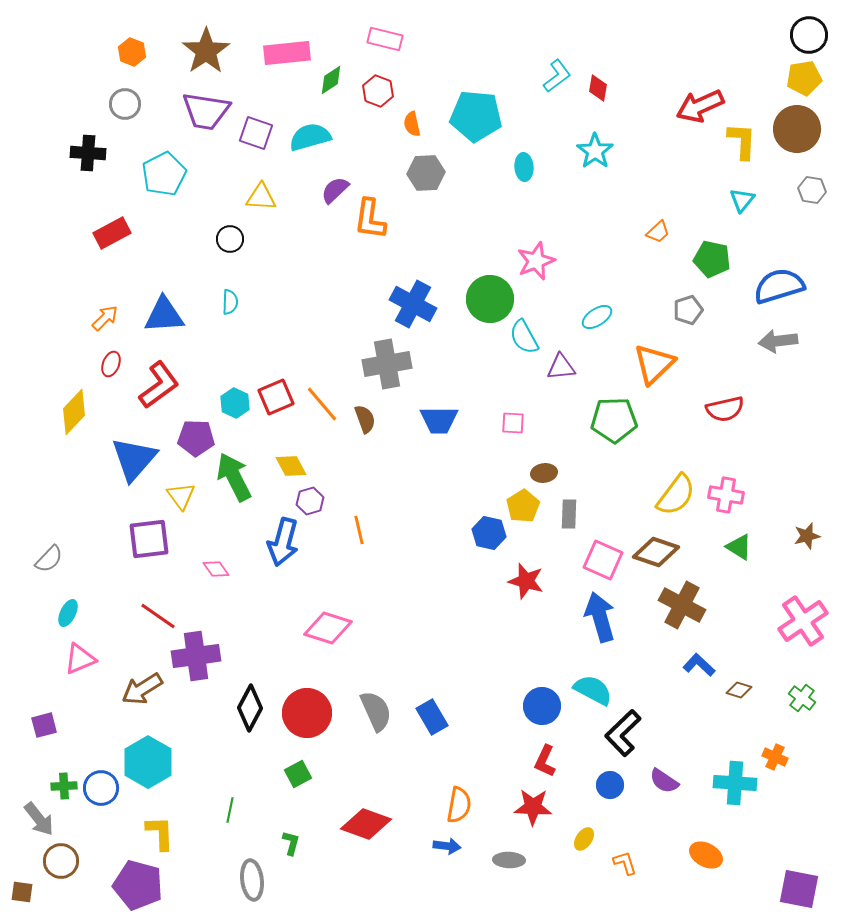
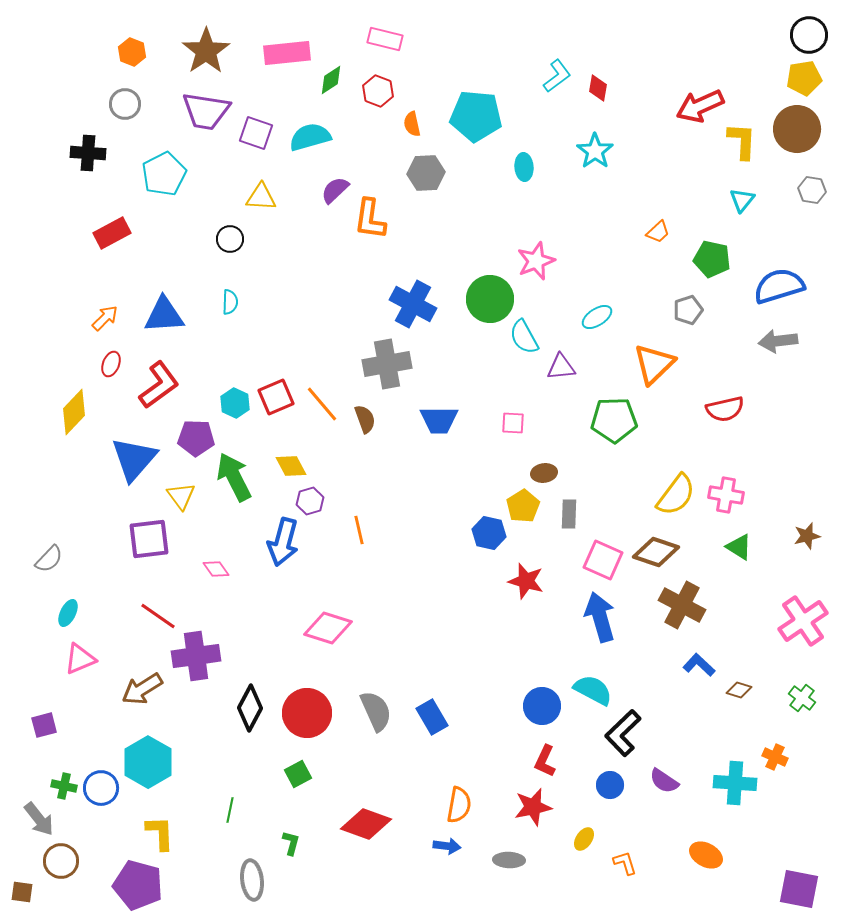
green cross at (64, 786): rotated 15 degrees clockwise
red star at (533, 807): rotated 15 degrees counterclockwise
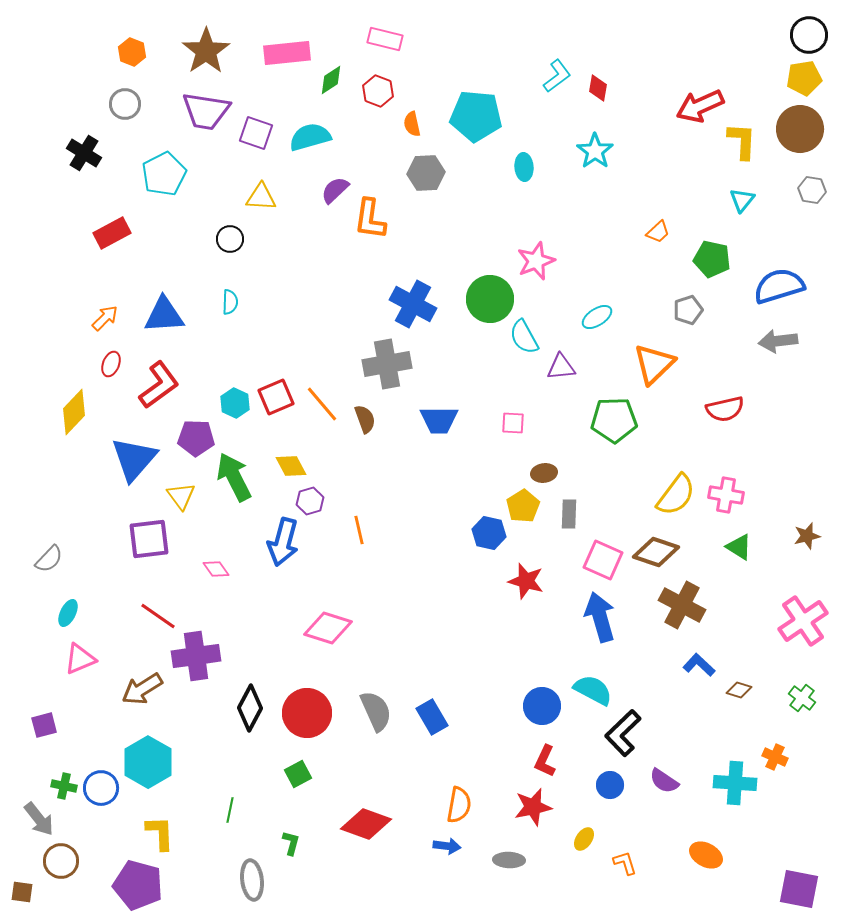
brown circle at (797, 129): moved 3 px right
black cross at (88, 153): moved 4 px left; rotated 28 degrees clockwise
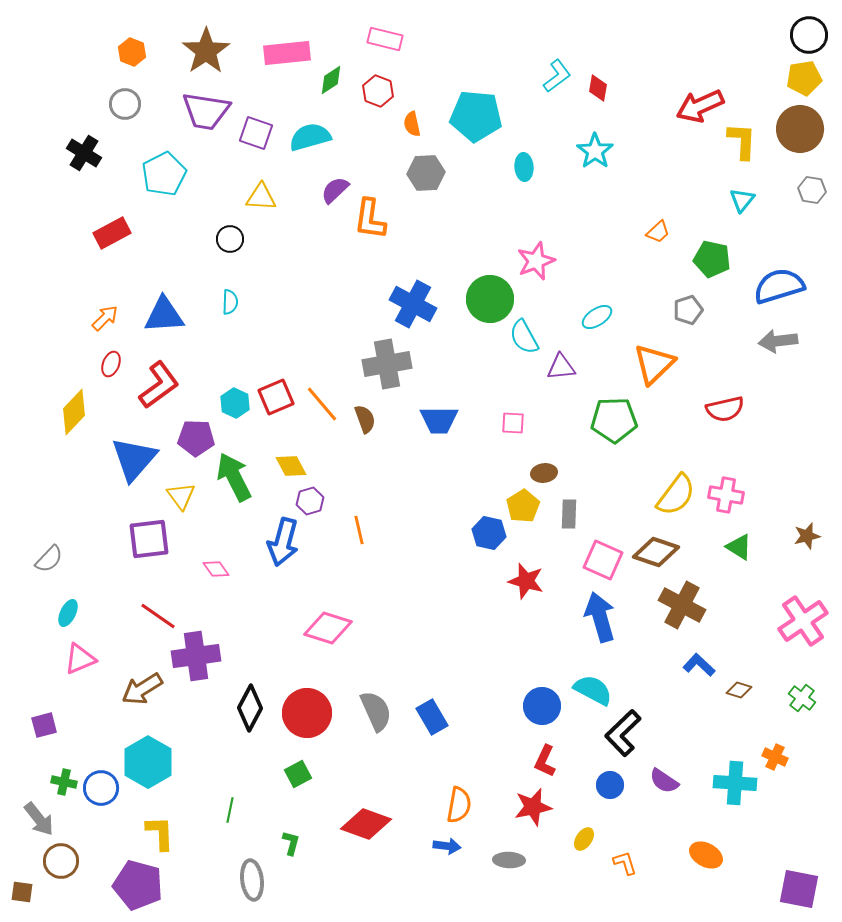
green cross at (64, 786): moved 4 px up
